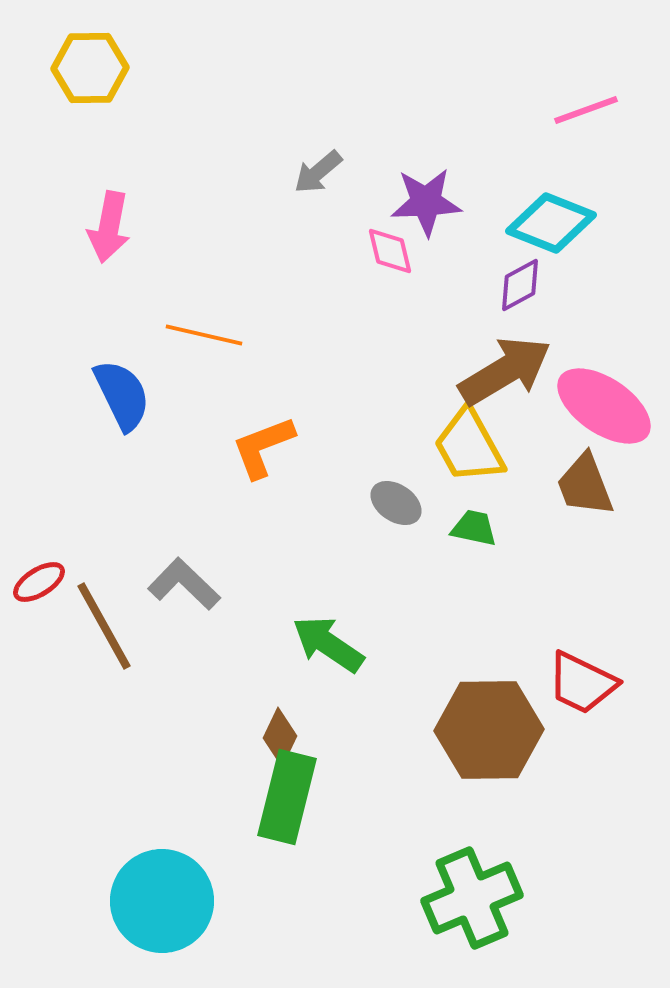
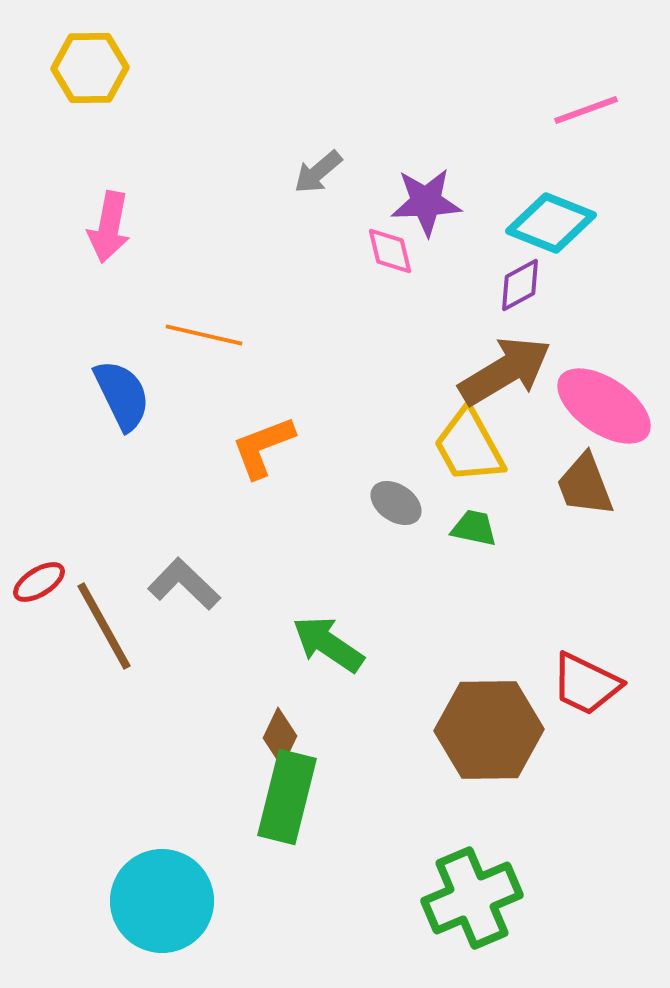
red trapezoid: moved 4 px right, 1 px down
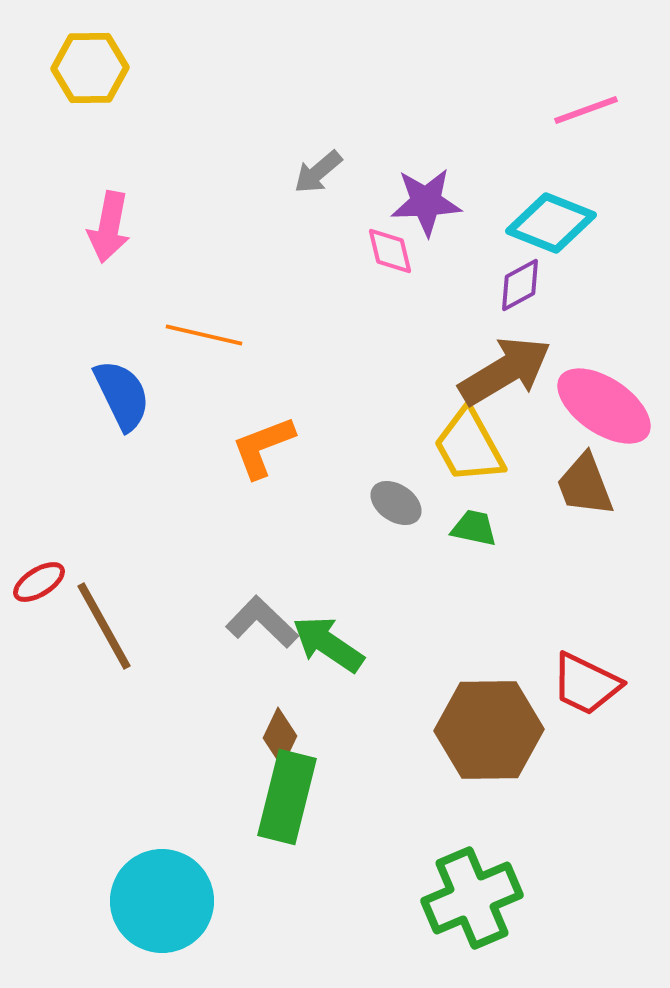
gray L-shape: moved 78 px right, 38 px down
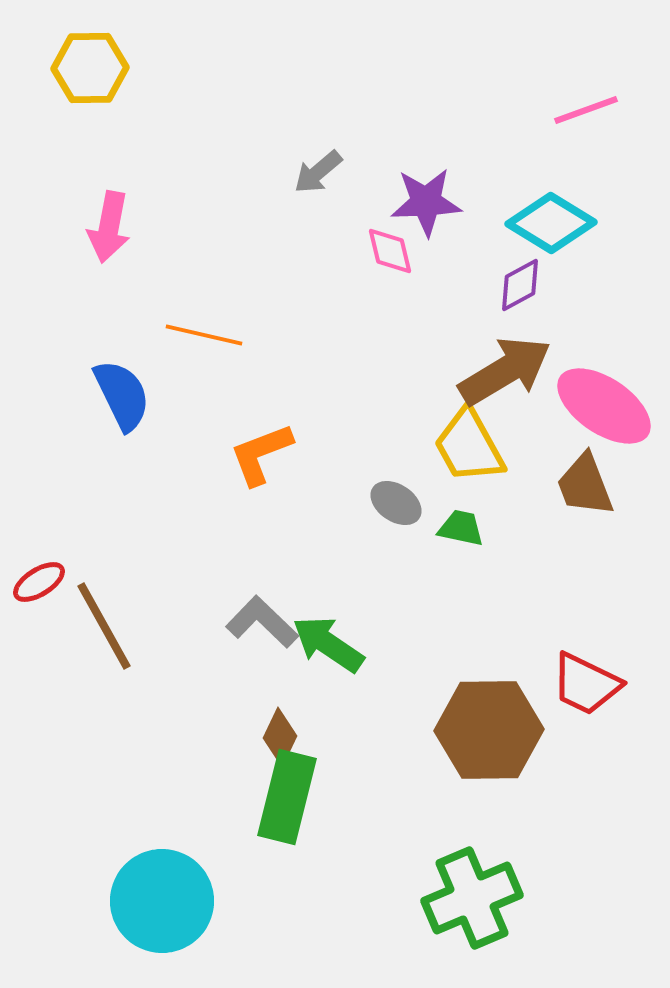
cyan diamond: rotated 10 degrees clockwise
orange L-shape: moved 2 px left, 7 px down
green trapezoid: moved 13 px left
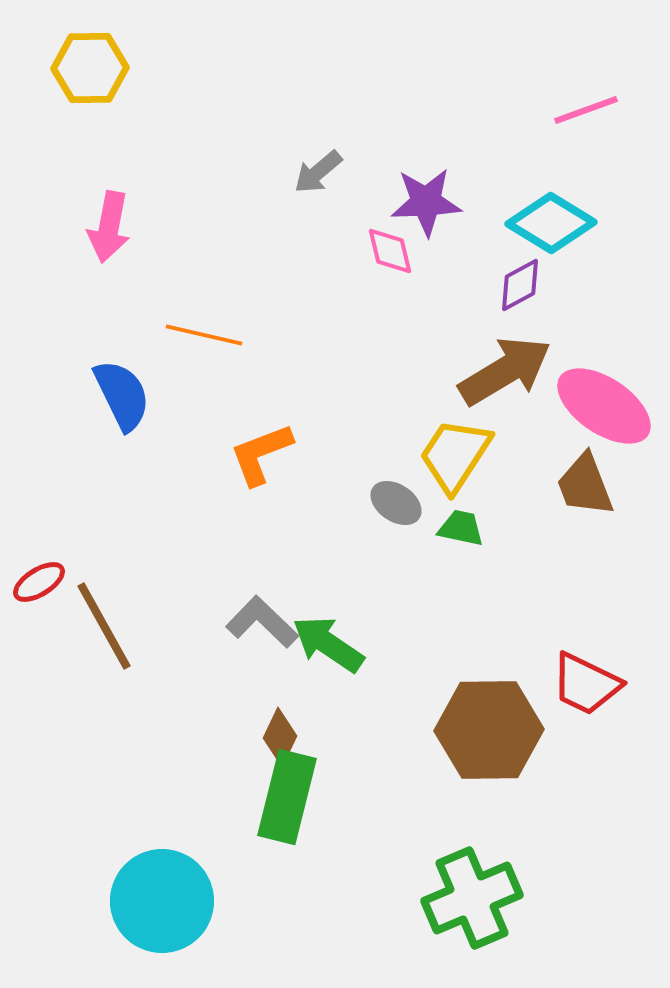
yellow trapezoid: moved 14 px left, 9 px down; rotated 62 degrees clockwise
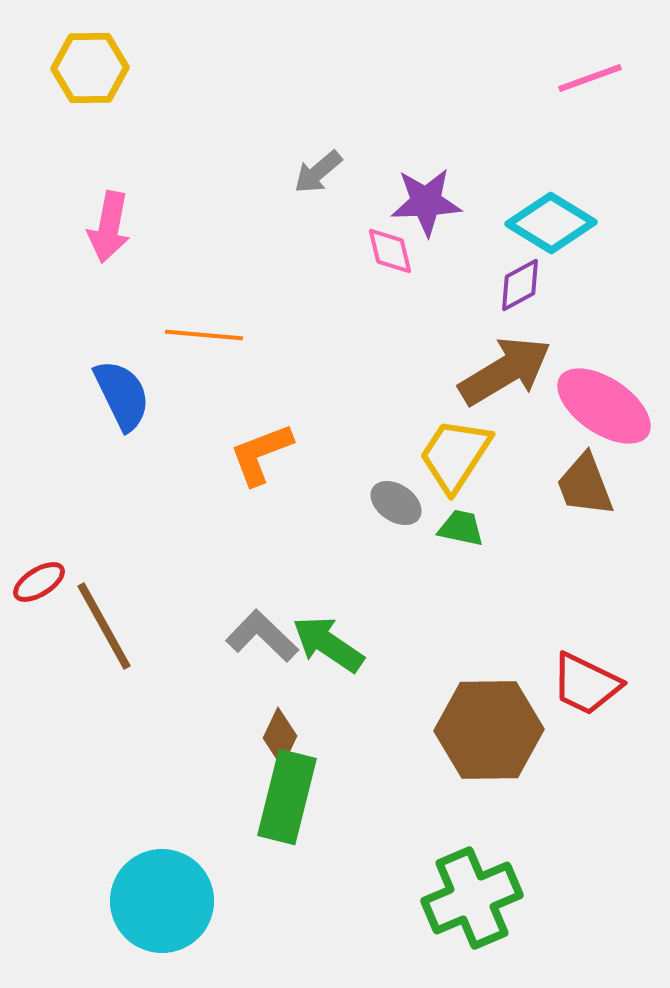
pink line: moved 4 px right, 32 px up
orange line: rotated 8 degrees counterclockwise
gray L-shape: moved 14 px down
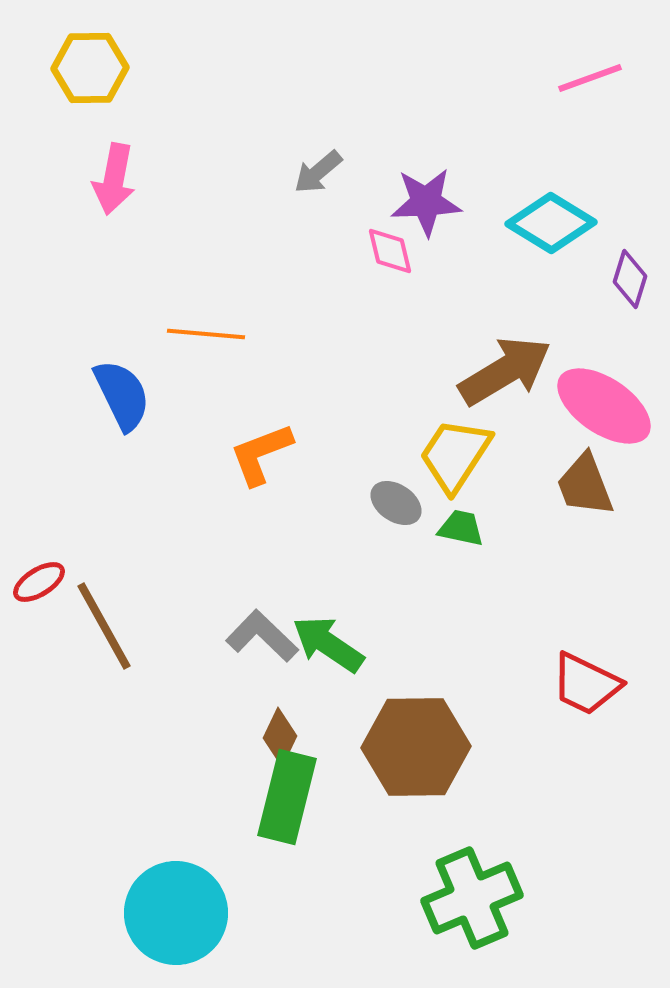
pink arrow: moved 5 px right, 48 px up
purple diamond: moved 110 px right, 6 px up; rotated 44 degrees counterclockwise
orange line: moved 2 px right, 1 px up
brown hexagon: moved 73 px left, 17 px down
cyan circle: moved 14 px right, 12 px down
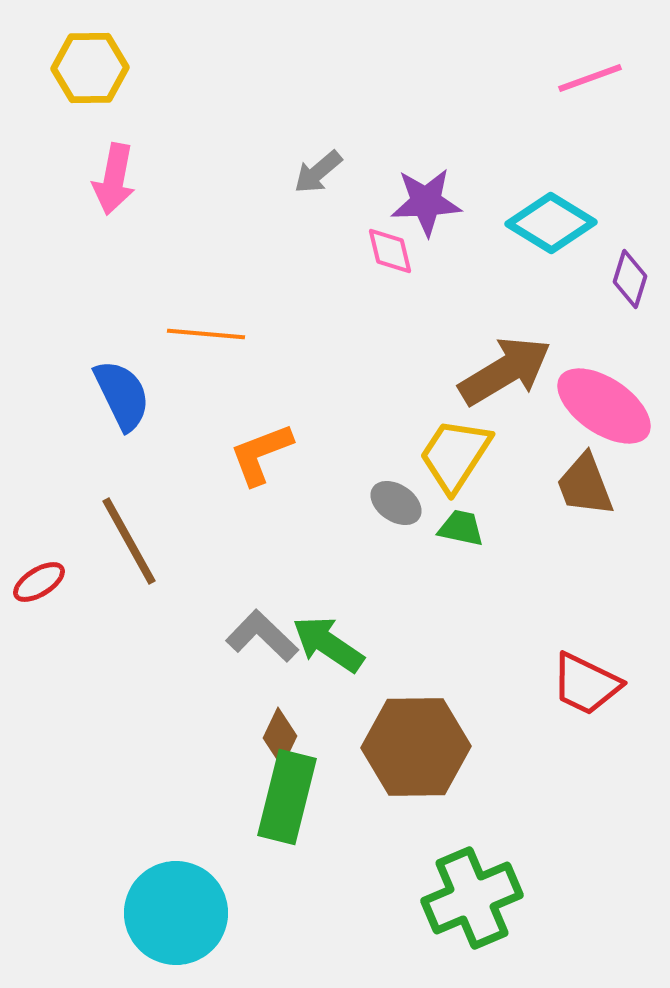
brown line: moved 25 px right, 85 px up
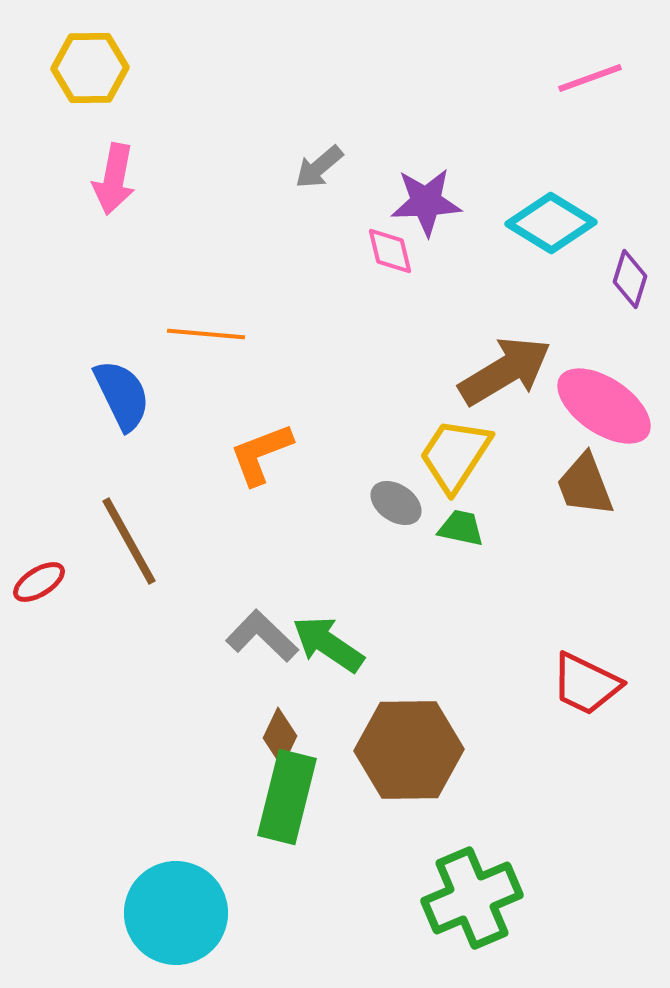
gray arrow: moved 1 px right, 5 px up
brown hexagon: moved 7 px left, 3 px down
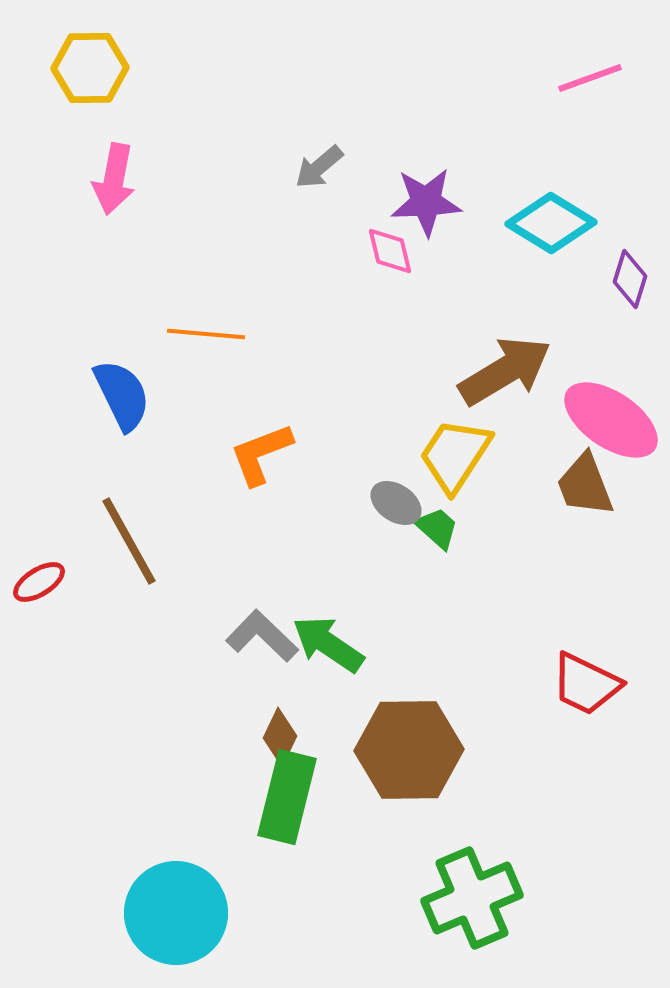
pink ellipse: moved 7 px right, 14 px down
green trapezoid: moved 24 px left; rotated 30 degrees clockwise
